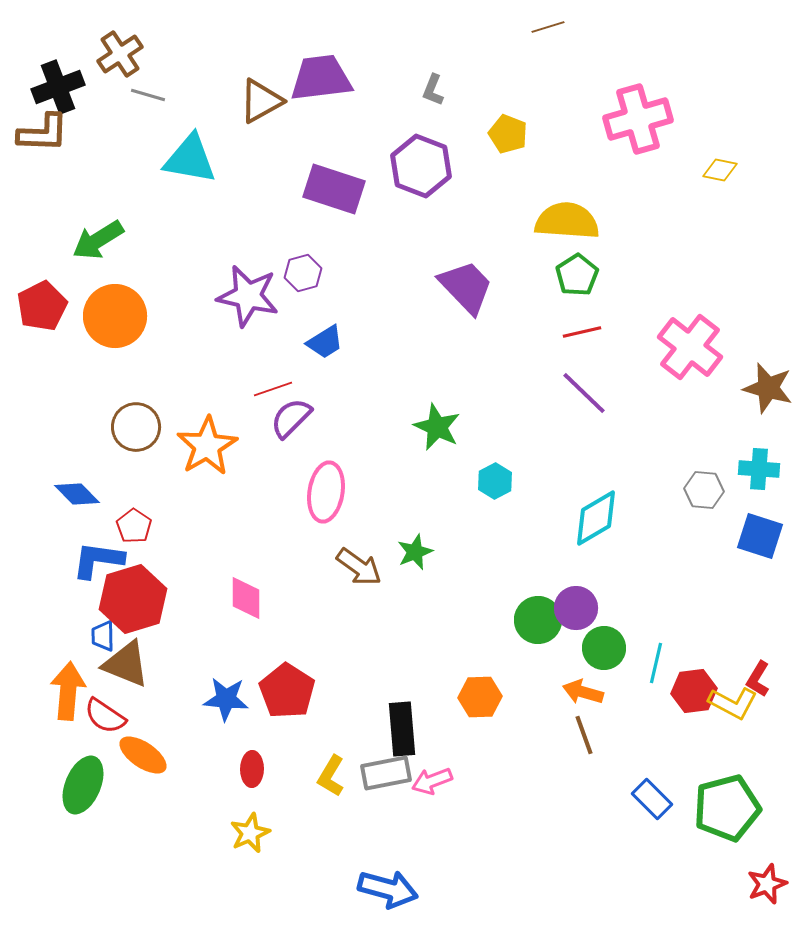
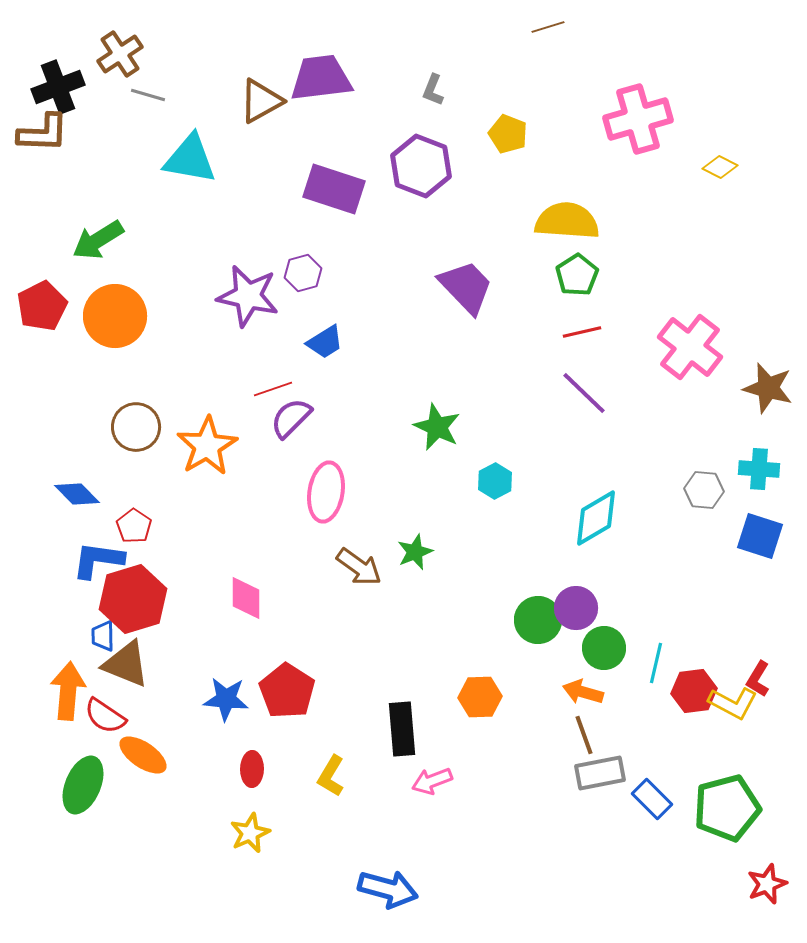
yellow diamond at (720, 170): moved 3 px up; rotated 16 degrees clockwise
gray rectangle at (386, 773): moved 214 px right
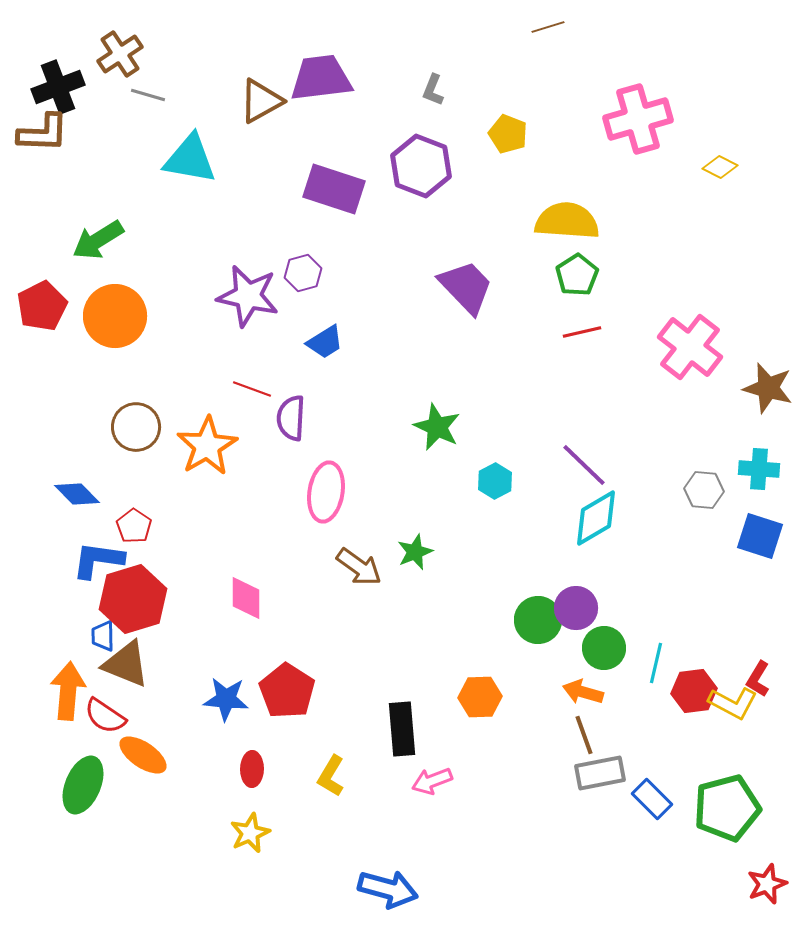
red line at (273, 389): moved 21 px left; rotated 39 degrees clockwise
purple line at (584, 393): moved 72 px down
purple semicircle at (291, 418): rotated 42 degrees counterclockwise
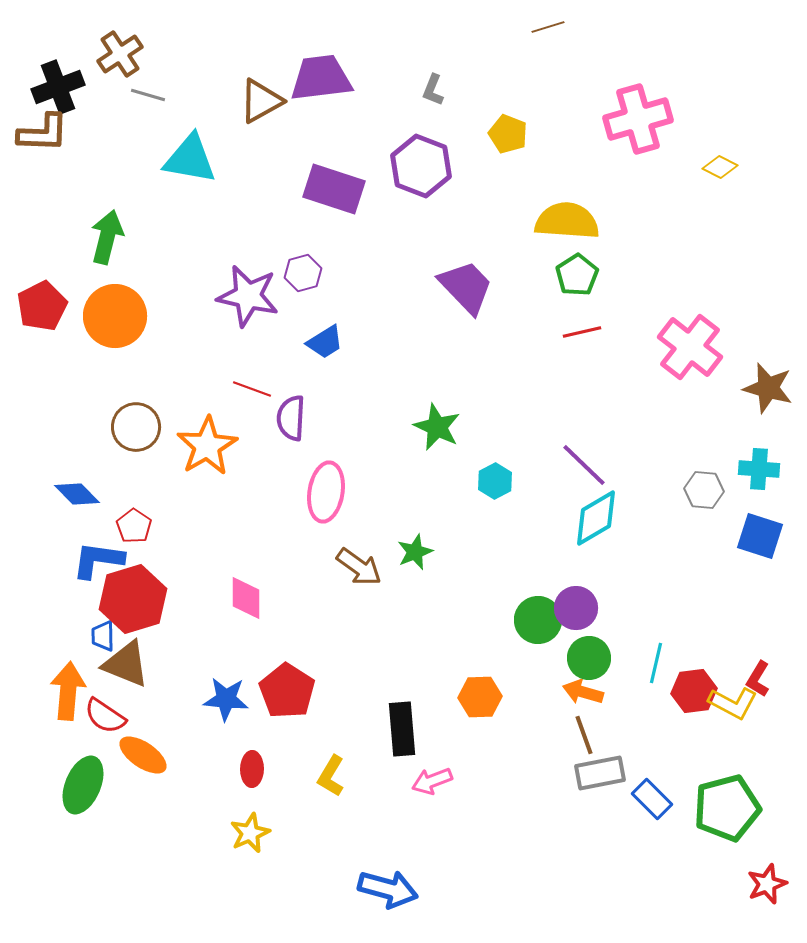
green arrow at (98, 240): moved 9 px right, 3 px up; rotated 136 degrees clockwise
green circle at (604, 648): moved 15 px left, 10 px down
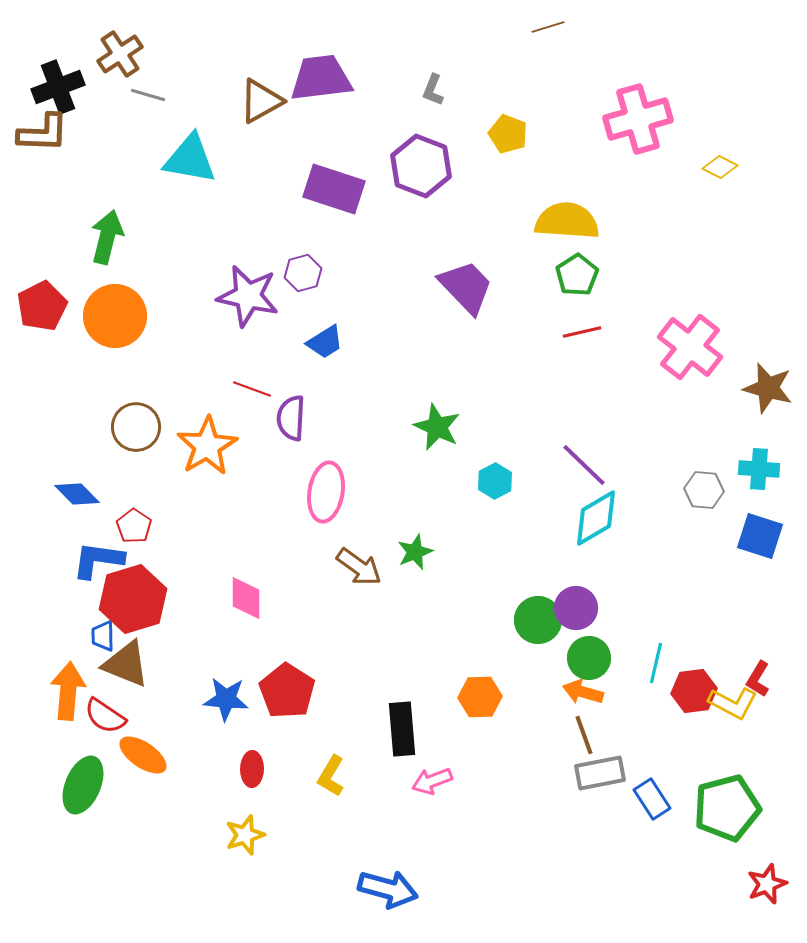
blue rectangle at (652, 799): rotated 12 degrees clockwise
yellow star at (250, 833): moved 5 px left, 2 px down; rotated 6 degrees clockwise
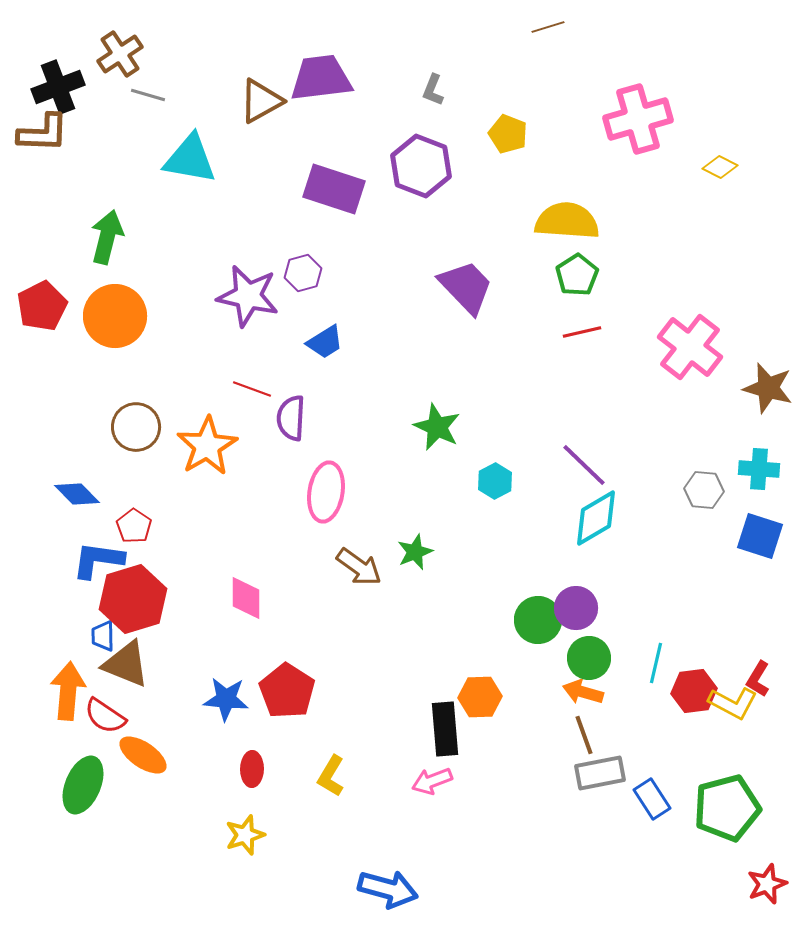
black rectangle at (402, 729): moved 43 px right
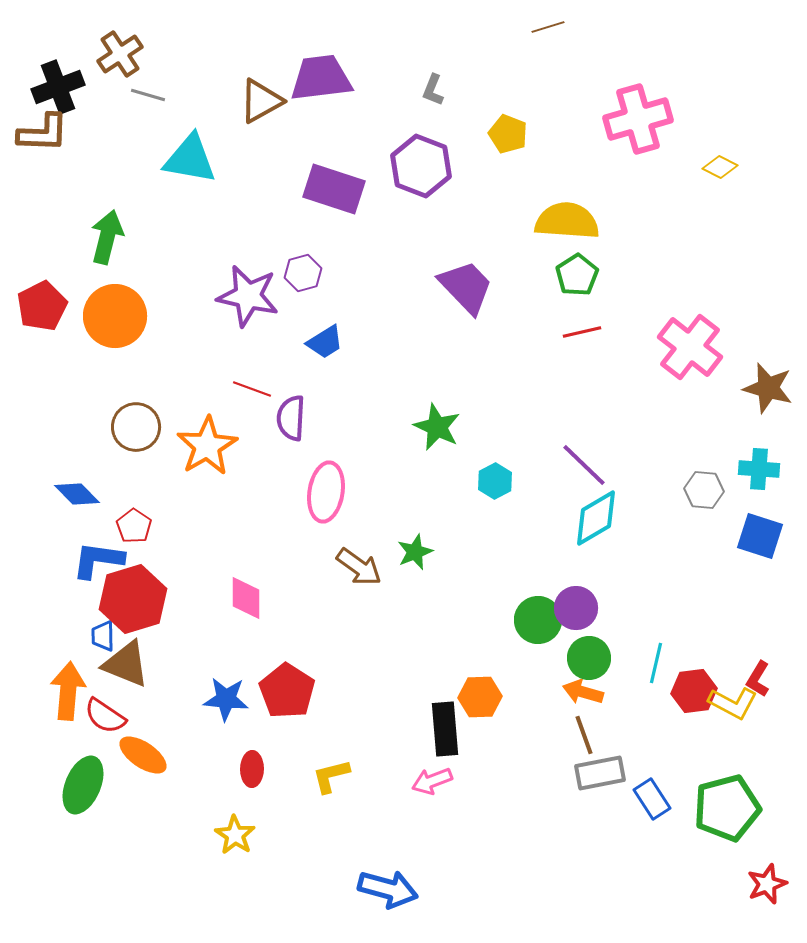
yellow L-shape at (331, 776): rotated 45 degrees clockwise
yellow star at (245, 835): moved 10 px left; rotated 21 degrees counterclockwise
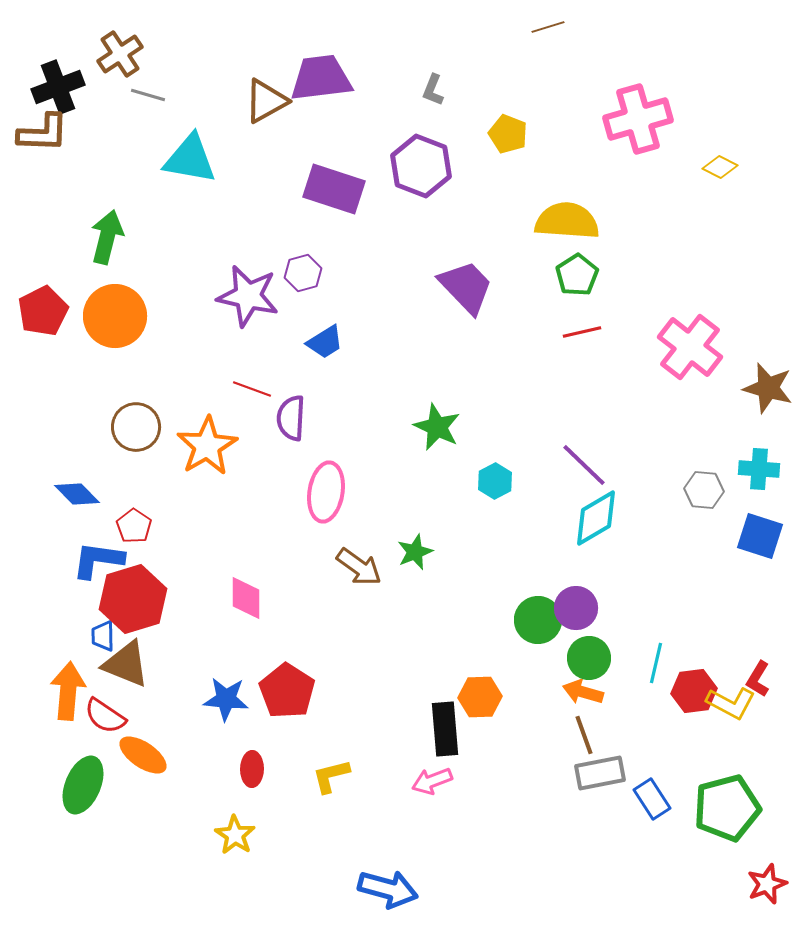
brown triangle at (261, 101): moved 5 px right
red pentagon at (42, 306): moved 1 px right, 5 px down
yellow L-shape at (733, 703): moved 2 px left
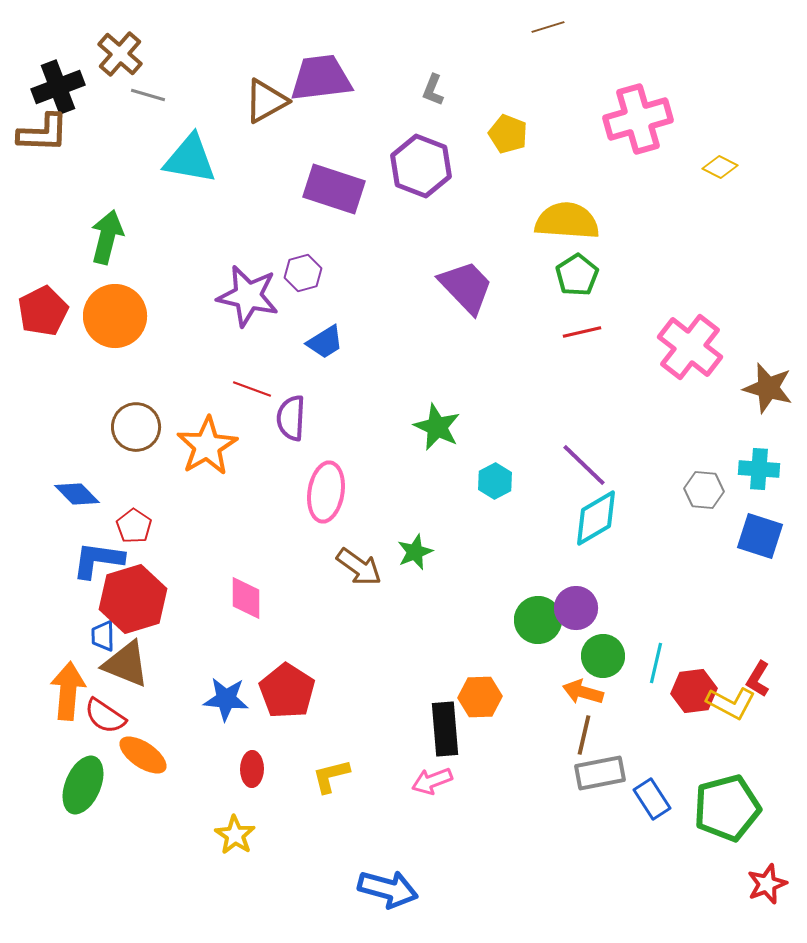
brown cross at (120, 54): rotated 15 degrees counterclockwise
green circle at (589, 658): moved 14 px right, 2 px up
brown line at (584, 735): rotated 33 degrees clockwise
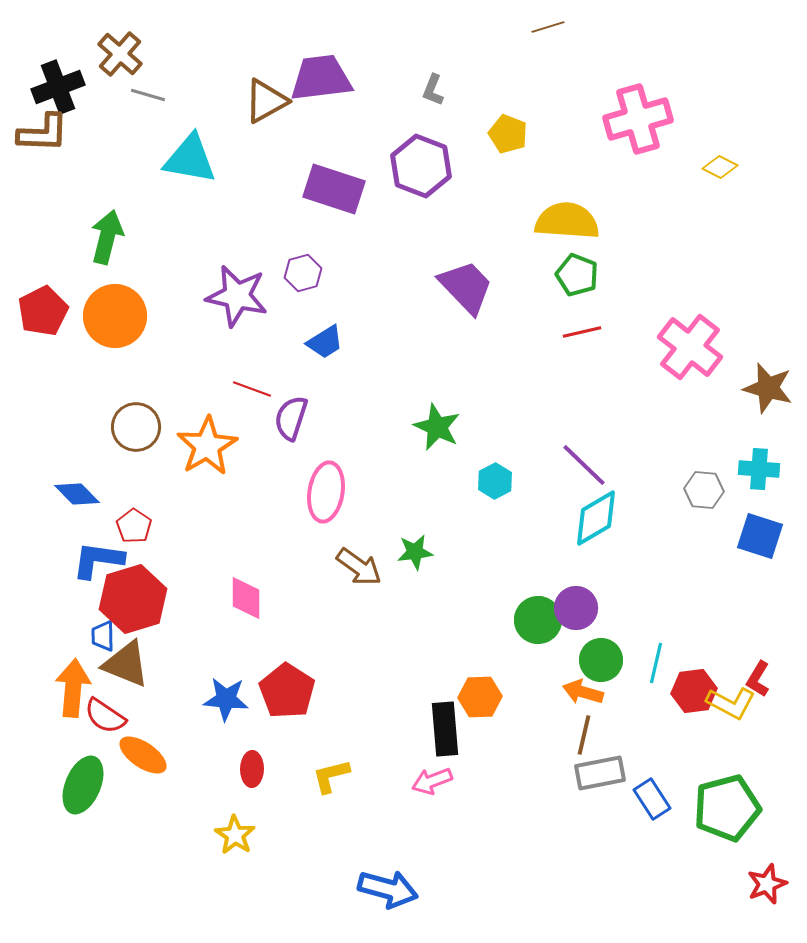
green pentagon at (577, 275): rotated 18 degrees counterclockwise
purple star at (248, 296): moved 11 px left
purple semicircle at (291, 418): rotated 15 degrees clockwise
green star at (415, 552): rotated 15 degrees clockwise
green circle at (603, 656): moved 2 px left, 4 px down
orange arrow at (68, 691): moved 5 px right, 3 px up
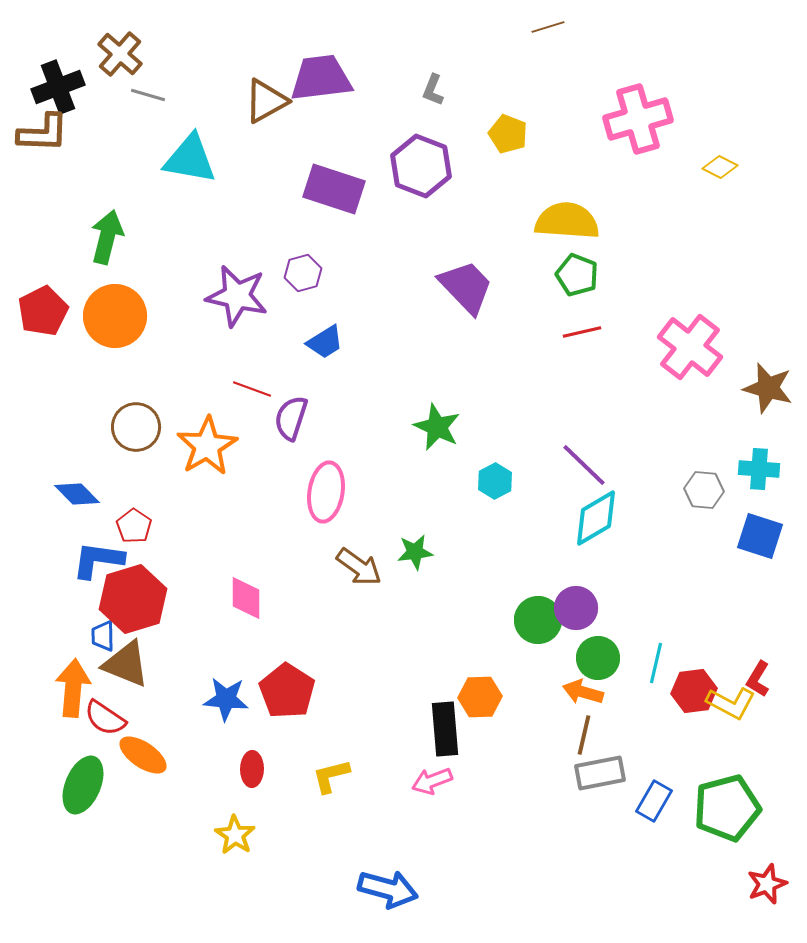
green circle at (601, 660): moved 3 px left, 2 px up
red semicircle at (105, 716): moved 2 px down
blue rectangle at (652, 799): moved 2 px right, 2 px down; rotated 63 degrees clockwise
